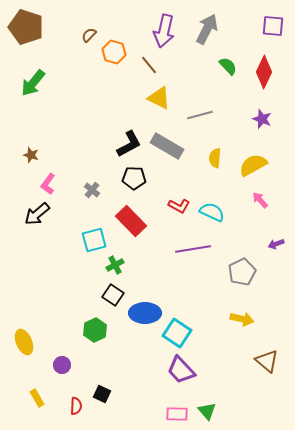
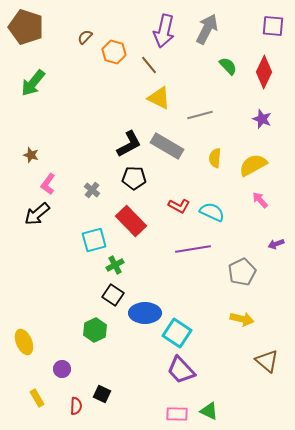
brown semicircle at (89, 35): moved 4 px left, 2 px down
purple circle at (62, 365): moved 4 px down
green triangle at (207, 411): moved 2 px right; rotated 24 degrees counterclockwise
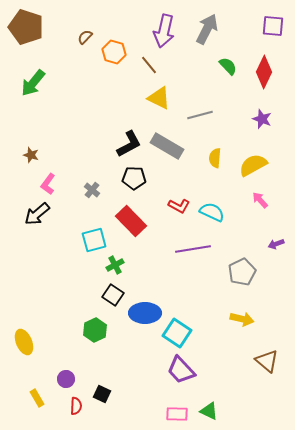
purple circle at (62, 369): moved 4 px right, 10 px down
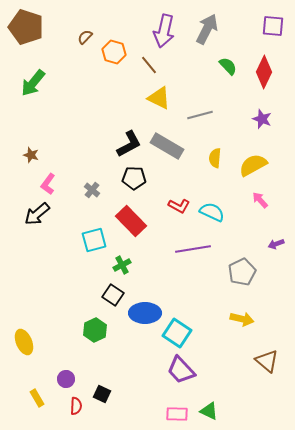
green cross at (115, 265): moved 7 px right
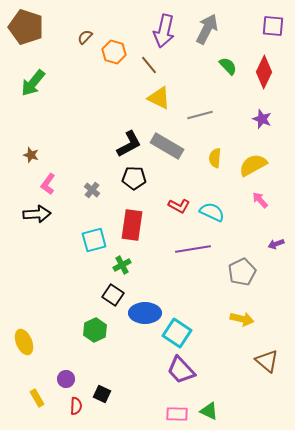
black arrow at (37, 214): rotated 144 degrees counterclockwise
red rectangle at (131, 221): moved 1 px right, 4 px down; rotated 52 degrees clockwise
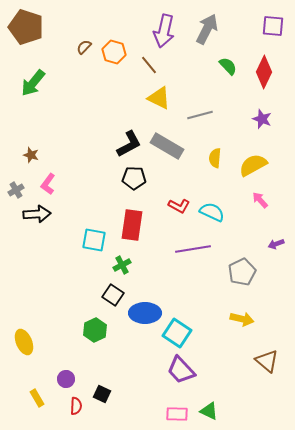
brown semicircle at (85, 37): moved 1 px left, 10 px down
gray cross at (92, 190): moved 76 px left; rotated 21 degrees clockwise
cyan square at (94, 240): rotated 25 degrees clockwise
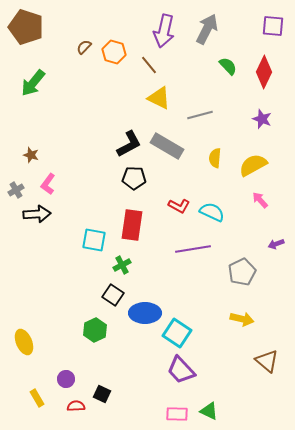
red semicircle at (76, 406): rotated 96 degrees counterclockwise
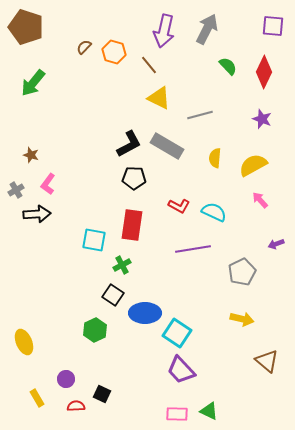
cyan semicircle at (212, 212): moved 2 px right
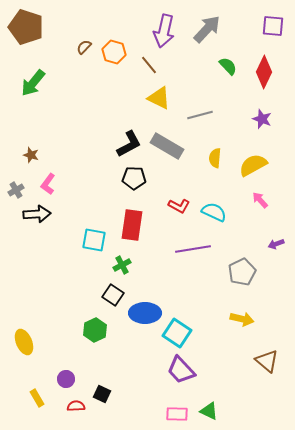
gray arrow at (207, 29): rotated 16 degrees clockwise
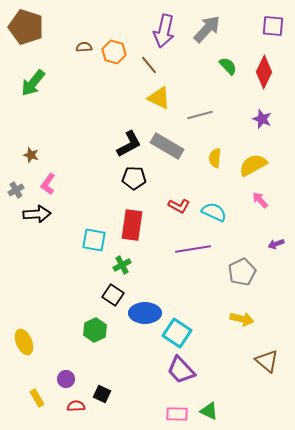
brown semicircle at (84, 47): rotated 42 degrees clockwise
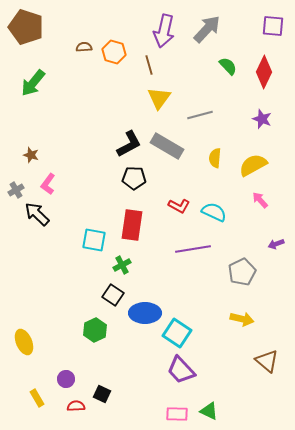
brown line at (149, 65): rotated 24 degrees clockwise
yellow triangle at (159, 98): rotated 40 degrees clockwise
black arrow at (37, 214): rotated 132 degrees counterclockwise
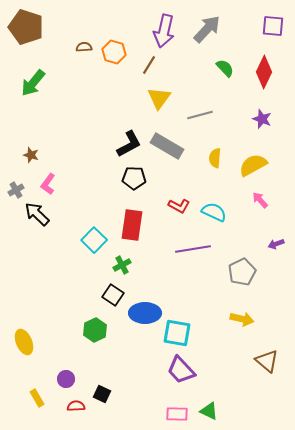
brown line at (149, 65): rotated 48 degrees clockwise
green semicircle at (228, 66): moved 3 px left, 2 px down
cyan square at (94, 240): rotated 35 degrees clockwise
cyan square at (177, 333): rotated 24 degrees counterclockwise
